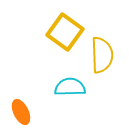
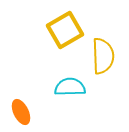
yellow square: moved 2 px up; rotated 24 degrees clockwise
yellow semicircle: moved 1 px right, 1 px down
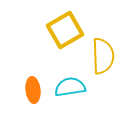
cyan semicircle: rotated 8 degrees counterclockwise
orange ellipse: moved 12 px right, 22 px up; rotated 20 degrees clockwise
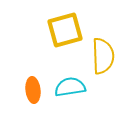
yellow square: rotated 15 degrees clockwise
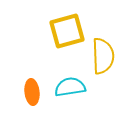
yellow square: moved 2 px right, 1 px down
orange ellipse: moved 1 px left, 2 px down
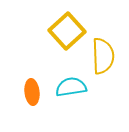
yellow square: rotated 27 degrees counterclockwise
cyan semicircle: moved 1 px right
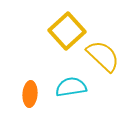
yellow semicircle: rotated 45 degrees counterclockwise
orange ellipse: moved 2 px left, 2 px down; rotated 10 degrees clockwise
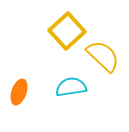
orange ellipse: moved 11 px left, 2 px up; rotated 15 degrees clockwise
